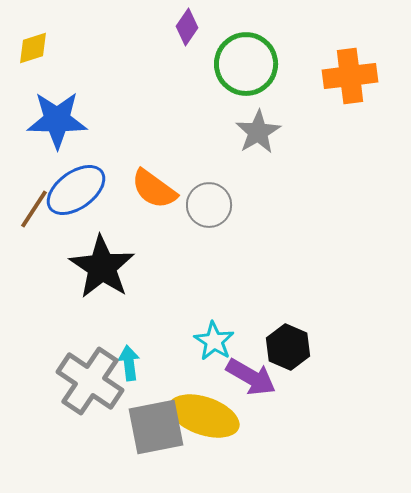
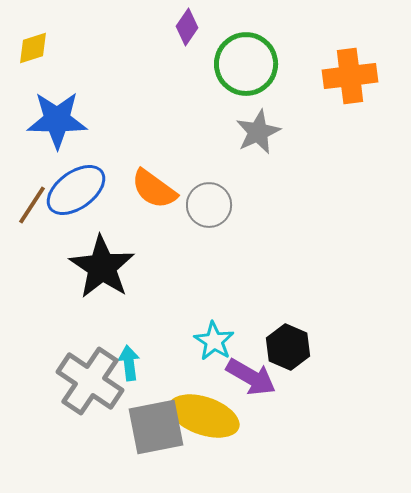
gray star: rotated 6 degrees clockwise
brown line: moved 2 px left, 4 px up
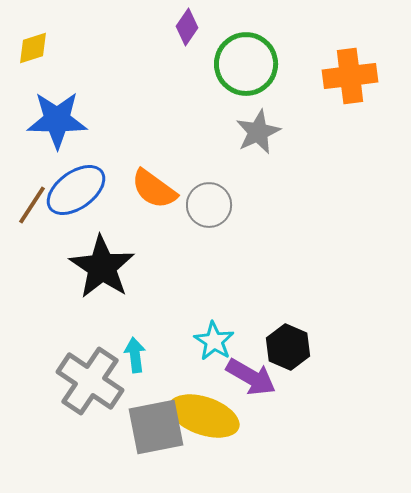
cyan arrow: moved 6 px right, 8 px up
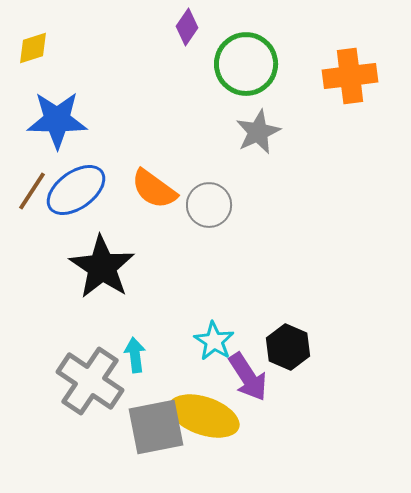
brown line: moved 14 px up
purple arrow: moved 3 px left; rotated 27 degrees clockwise
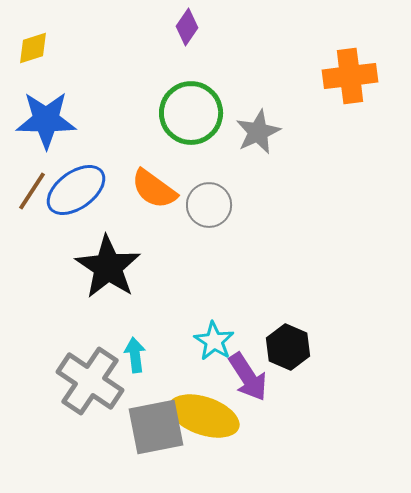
green circle: moved 55 px left, 49 px down
blue star: moved 11 px left
black star: moved 6 px right
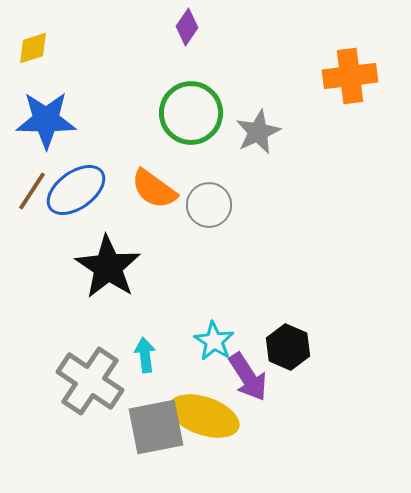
cyan arrow: moved 10 px right
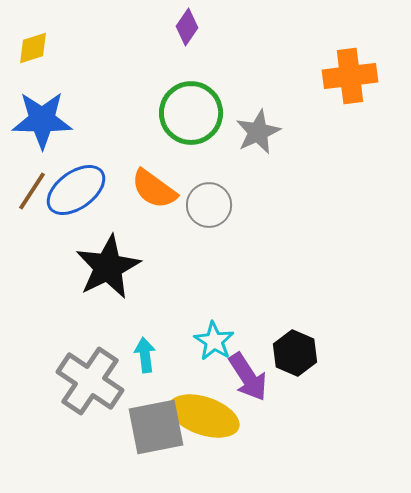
blue star: moved 4 px left
black star: rotated 12 degrees clockwise
black hexagon: moved 7 px right, 6 px down
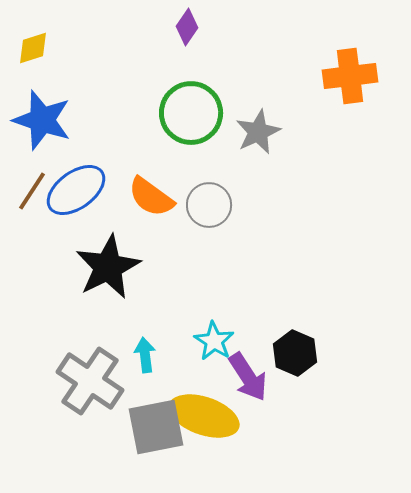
blue star: rotated 18 degrees clockwise
orange semicircle: moved 3 px left, 8 px down
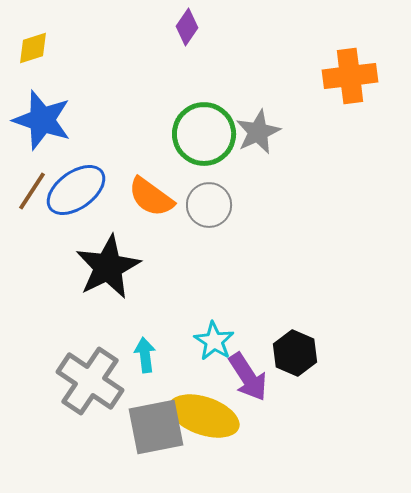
green circle: moved 13 px right, 21 px down
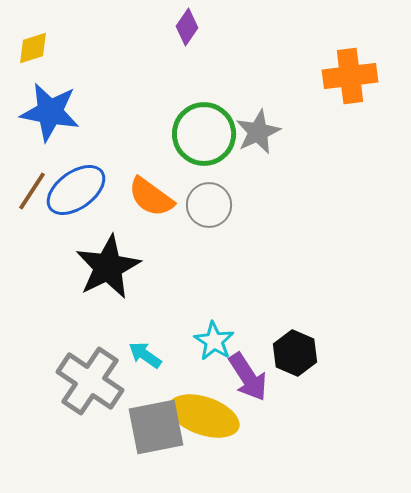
blue star: moved 8 px right, 8 px up; rotated 8 degrees counterclockwise
cyan arrow: rotated 48 degrees counterclockwise
